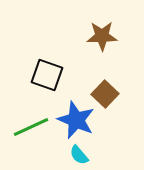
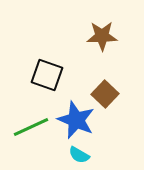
cyan semicircle: rotated 20 degrees counterclockwise
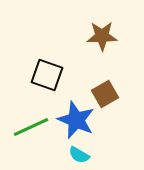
brown square: rotated 16 degrees clockwise
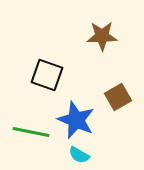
brown square: moved 13 px right, 3 px down
green line: moved 5 px down; rotated 36 degrees clockwise
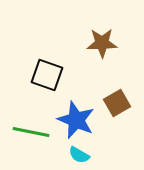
brown star: moved 7 px down
brown square: moved 1 px left, 6 px down
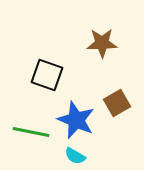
cyan semicircle: moved 4 px left, 1 px down
